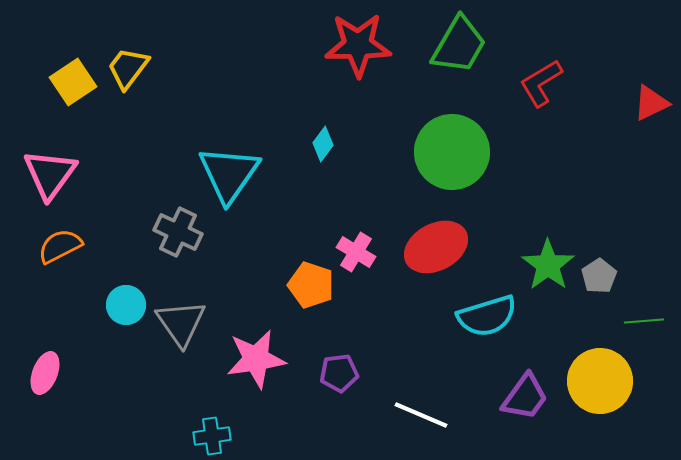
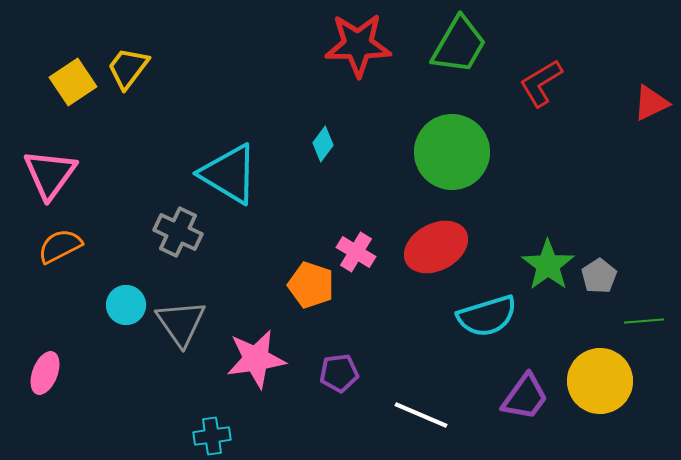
cyan triangle: rotated 34 degrees counterclockwise
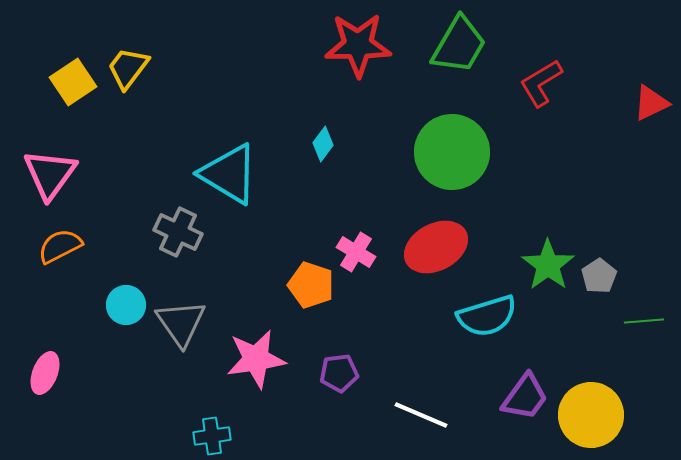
yellow circle: moved 9 px left, 34 px down
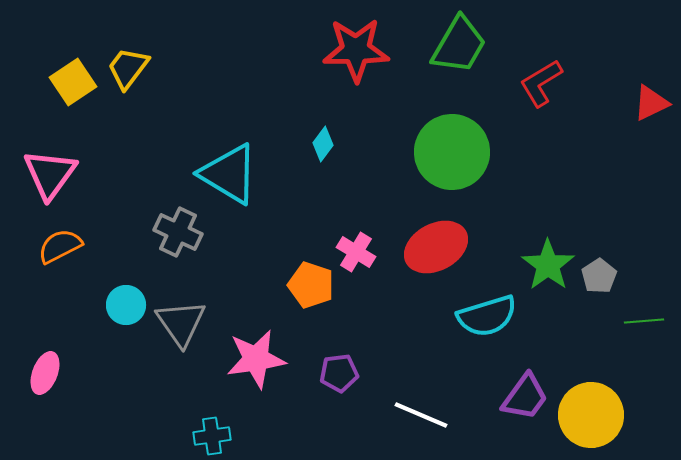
red star: moved 2 px left, 5 px down
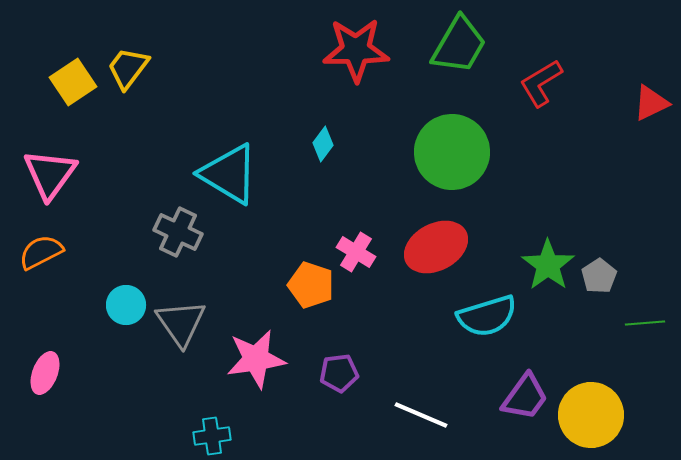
orange semicircle: moved 19 px left, 6 px down
green line: moved 1 px right, 2 px down
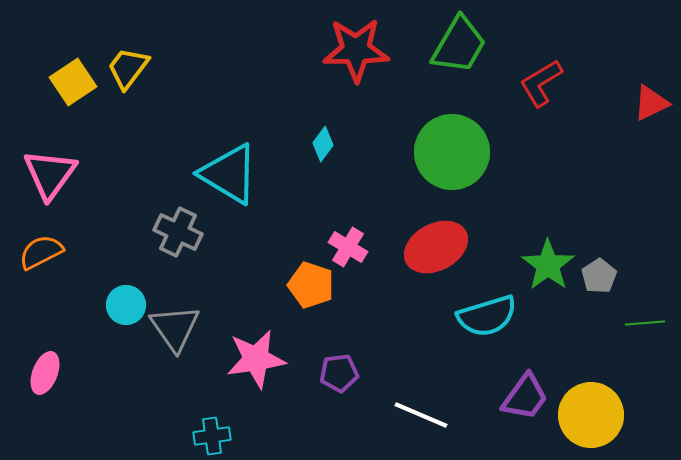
pink cross: moved 8 px left, 5 px up
gray triangle: moved 6 px left, 5 px down
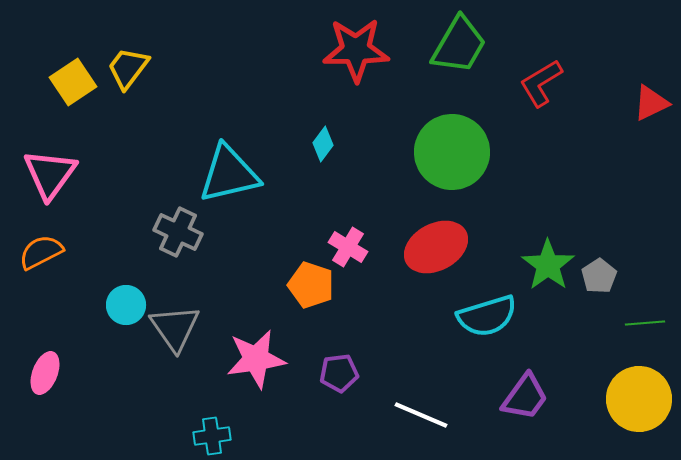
cyan triangle: rotated 44 degrees counterclockwise
yellow circle: moved 48 px right, 16 px up
